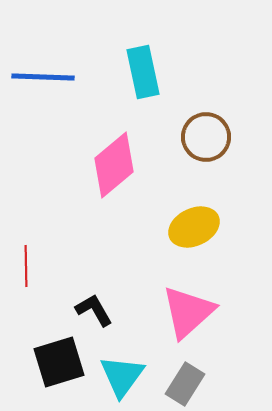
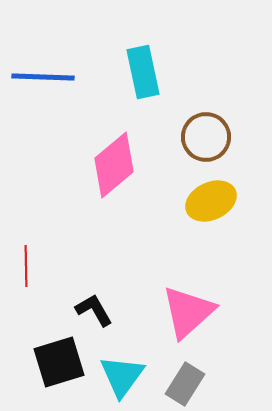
yellow ellipse: moved 17 px right, 26 px up
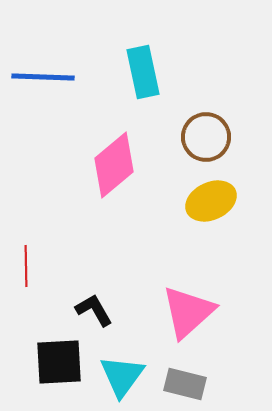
black square: rotated 14 degrees clockwise
gray rectangle: rotated 72 degrees clockwise
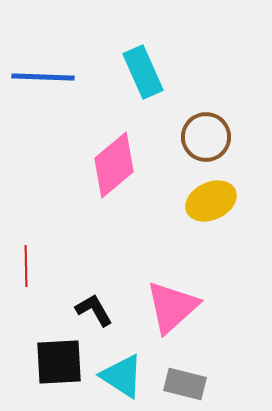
cyan rectangle: rotated 12 degrees counterclockwise
pink triangle: moved 16 px left, 5 px up
cyan triangle: rotated 33 degrees counterclockwise
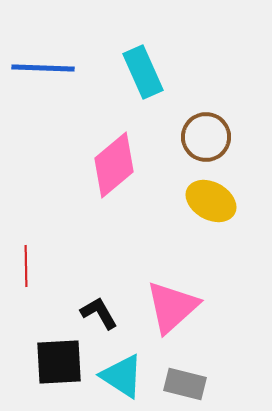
blue line: moved 9 px up
yellow ellipse: rotated 54 degrees clockwise
black L-shape: moved 5 px right, 3 px down
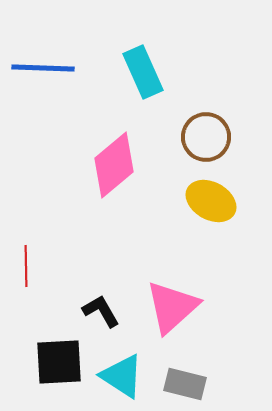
black L-shape: moved 2 px right, 2 px up
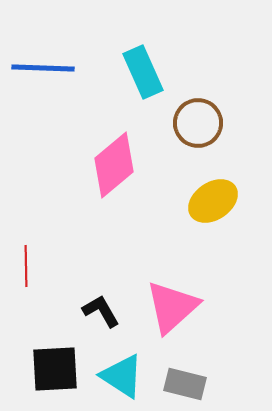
brown circle: moved 8 px left, 14 px up
yellow ellipse: moved 2 px right; rotated 63 degrees counterclockwise
black square: moved 4 px left, 7 px down
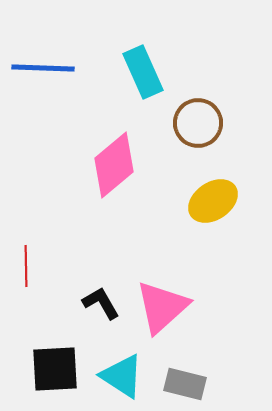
pink triangle: moved 10 px left
black L-shape: moved 8 px up
